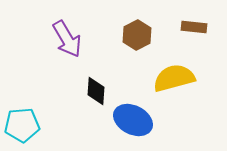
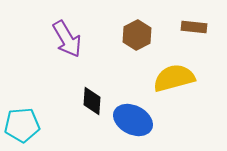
black diamond: moved 4 px left, 10 px down
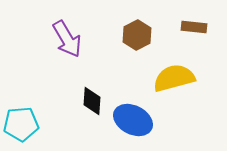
cyan pentagon: moved 1 px left, 1 px up
